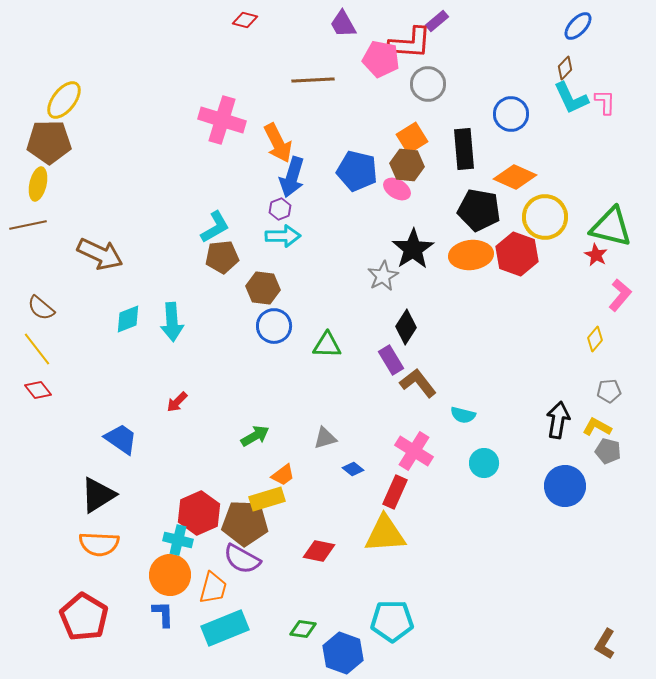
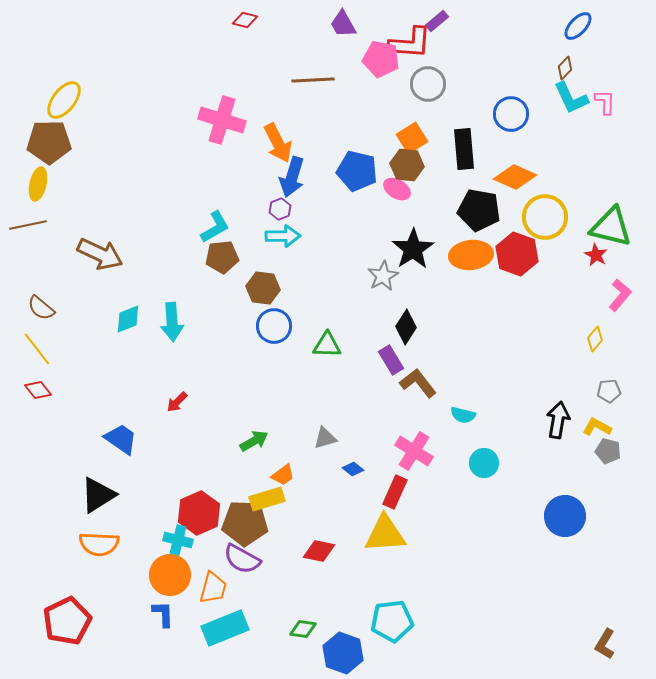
green arrow at (255, 436): moved 1 px left, 5 px down
blue circle at (565, 486): moved 30 px down
red pentagon at (84, 617): moved 17 px left, 4 px down; rotated 15 degrees clockwise
cyan pentagon at (392, 621): rotated 6 degrees counterclockwise
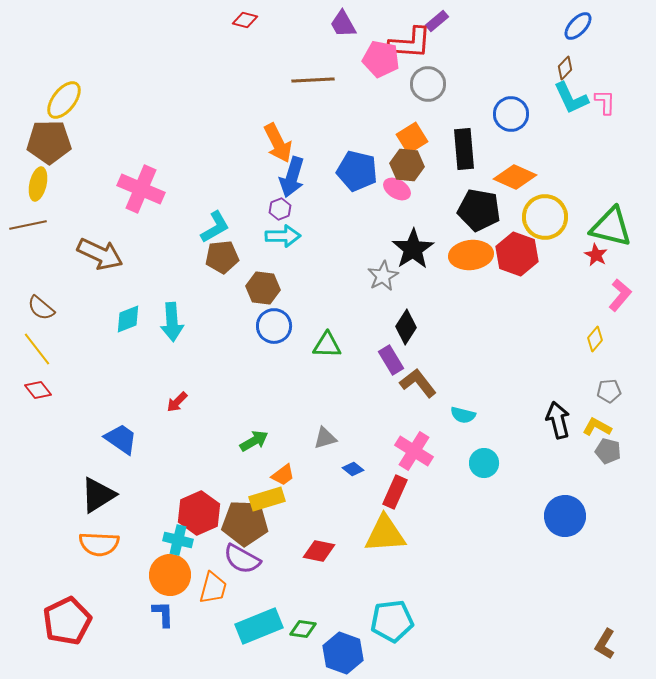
pink cross at (222, 120): moved 81 px left, 69 px down; rotated 6 degrees clockwise
black arrow at (558, 420): rotated 24 degrees counterclockwise
cyan rectangle at (225, 628): moved 34 px right, 2 px up
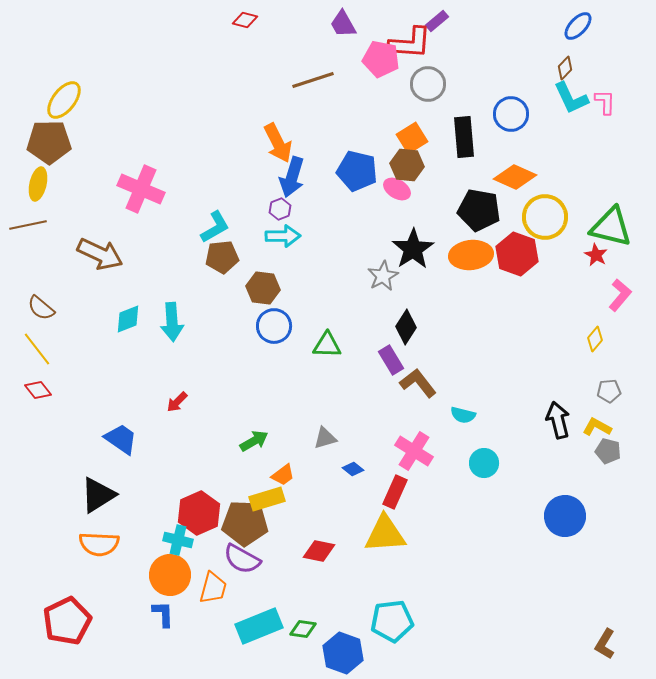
brown line at (313, 80): rotated 15 degrees counterclockwise
black rectangle at (464, 149): moved 12 px up
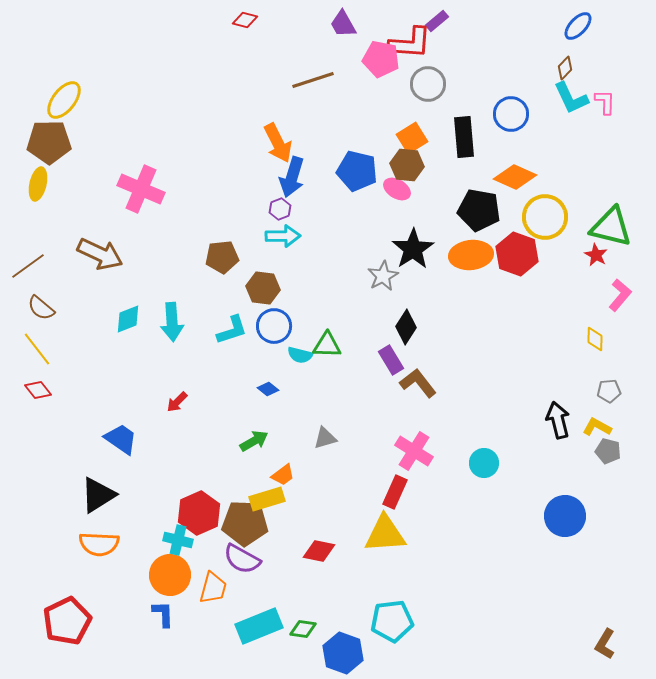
brown line at (28, 225): moved 41 px down; rotated 24 degrees counterclockwise
cyan L-shape at (215, 227): moved 17 px right, 103 px down; rotated 12 degrees clockwise
yellow diamond at (595, 339): rotated 40 degrees counterclockwise
cyan semicircle at (463, 415): moved 163 px left, 60 px up
blue diamond at (353, 469): moved 85 px left, 80 px up
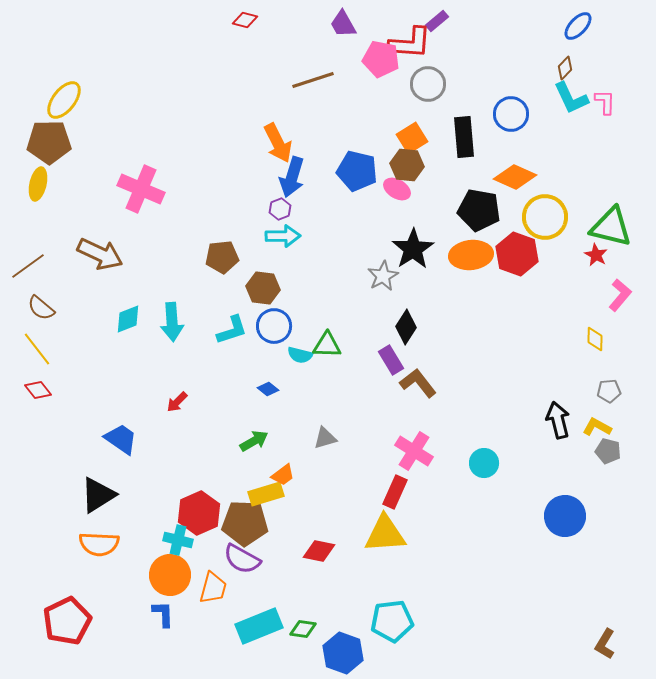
yellow rectangle at (267, 499): moved 1 px left, 5 px up
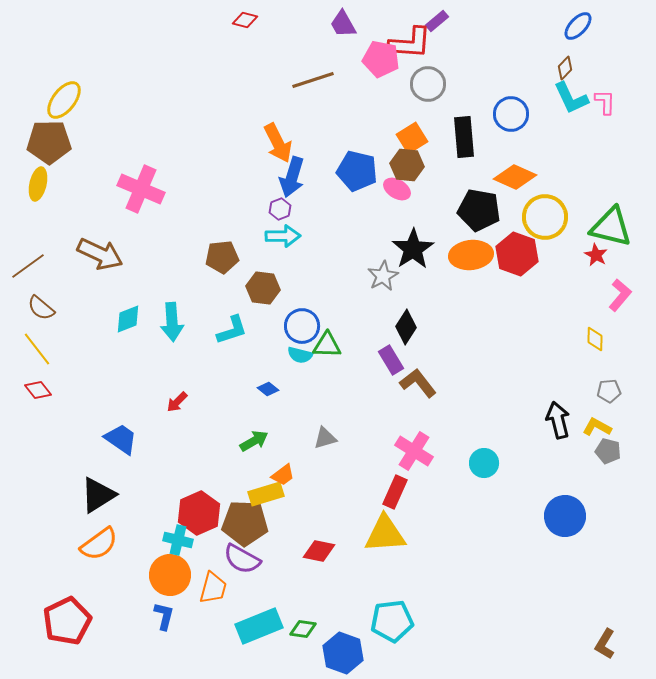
blue circle at (274, 326): moved 28 px right
orange semicircle at (99, 544): rotated 39 degrees counterclockwise
blue L-shape at (163, 614): moved 1 px right, 2 px down; rotated 16 degrees clockwise
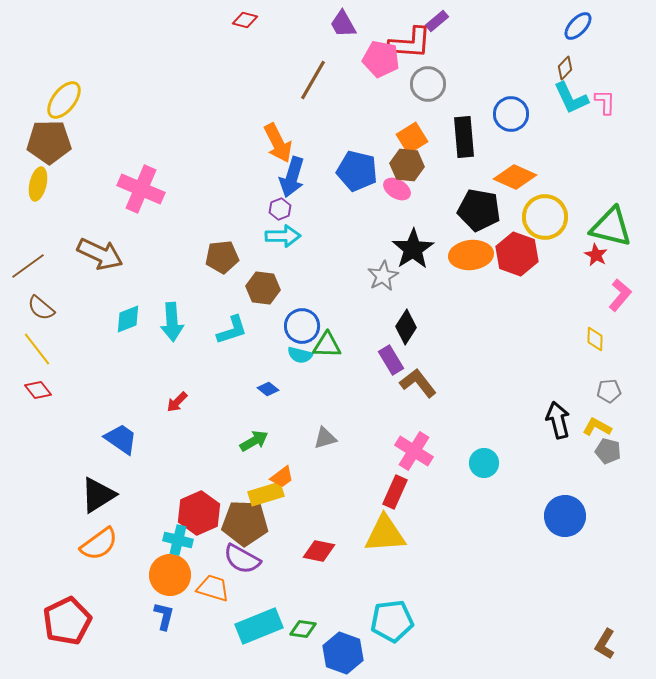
brown line at (313, 80): rotated 42 degrees counterclockwise
orange trapezoid at (283, 475): moved 1 px left, 2 px down
orange trapezoid at (213, 588): rotated 88 degrees counterclockwise
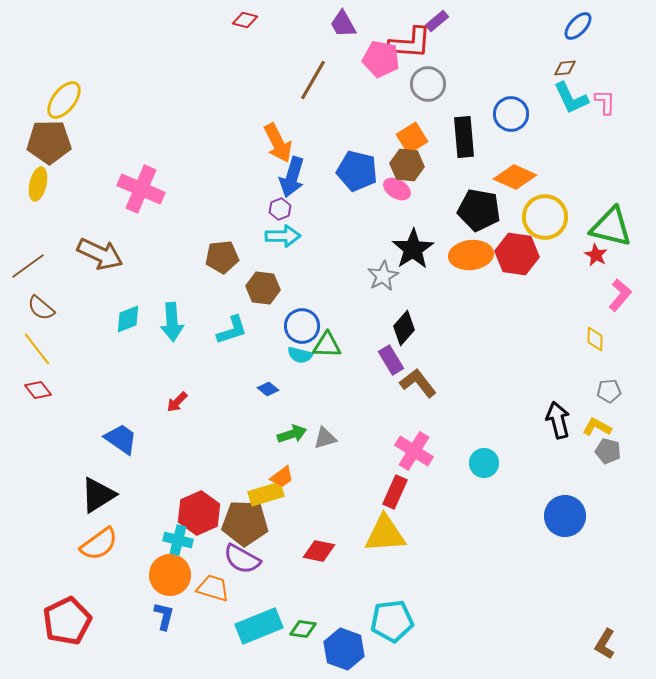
brown diamond at (565, 68): rotated 40 degrees clockwise
red hexagon at (517, 254): rotated 12 degrees counterclockwise
black diamond at (406, 327): moved 2 px left, 1 px down; rotated 8 degrees clockwise
green arrow at (254, 441): moved 38 px right, 7 px up; rotated 12 degrees clockwise
blue hexagon at (343, 653): moved 1 px right, 4 px up
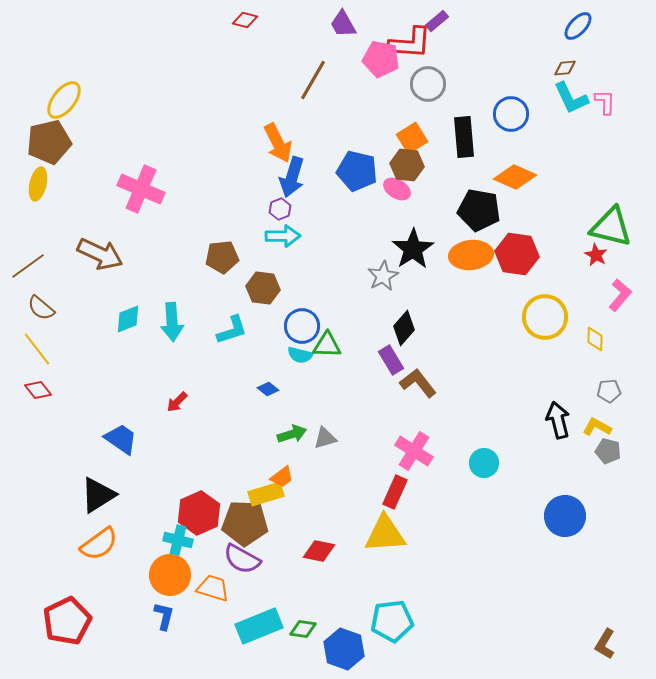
brown pentagon at (49, 142): rotated 12 degrees counterclockwise
yellow circle at (545, 217): moved 100 px down
